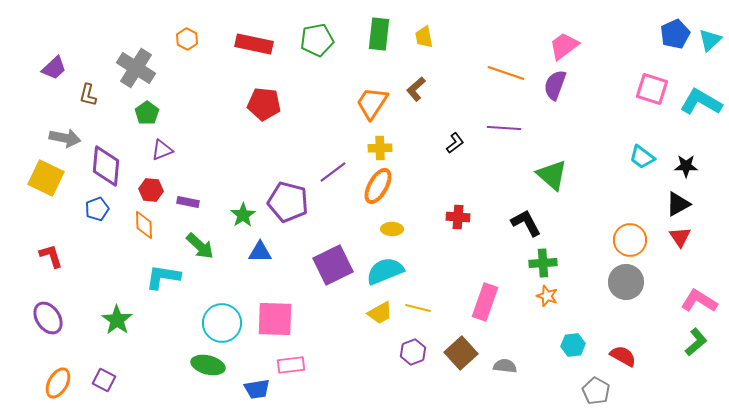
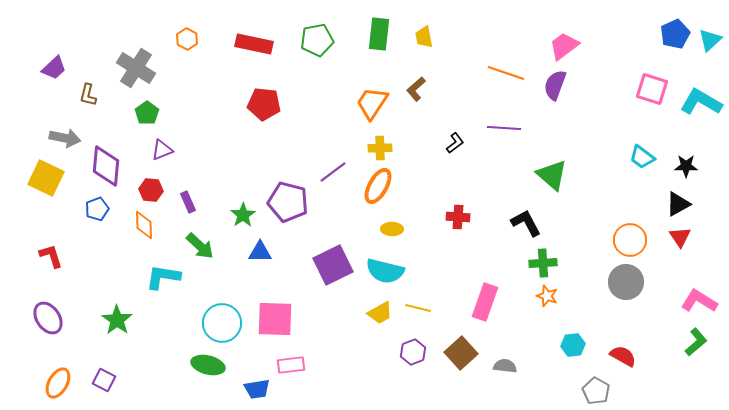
purple rectangle at (188, 202): rotated 55 degrees clockwise
cyan semicircle at (385, 271): rotated 144 degrees counterclockwise
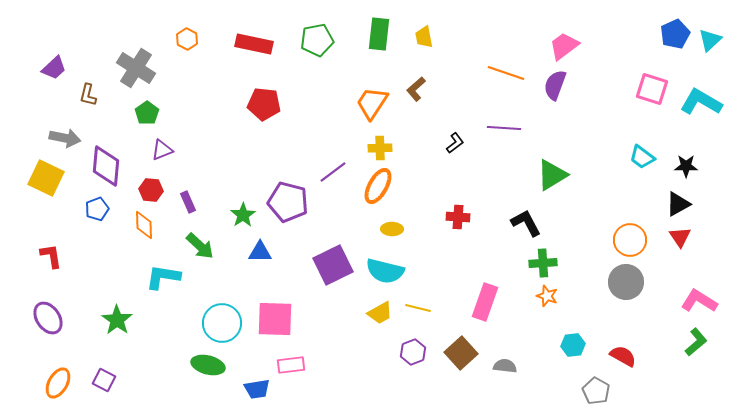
green triangle at (552, 175): rotated 48 degrees clockwise
red L-shape at (51, 256): rotated 8 degrees clockwise
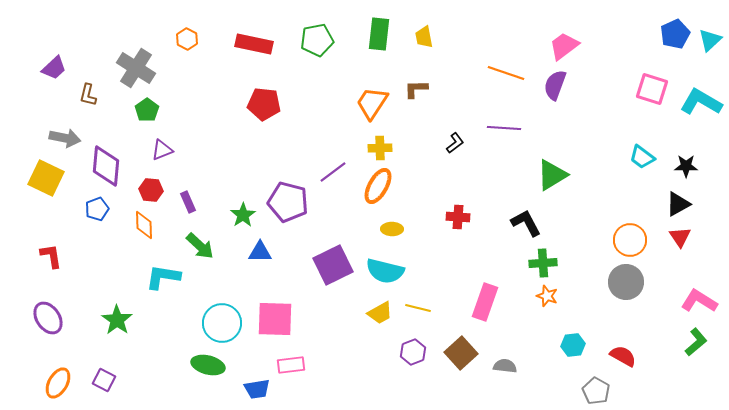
brown L-shape at (416, 89): rotated 40 degrees clockwise
green pentagon at (147, 113): moved 3 px up
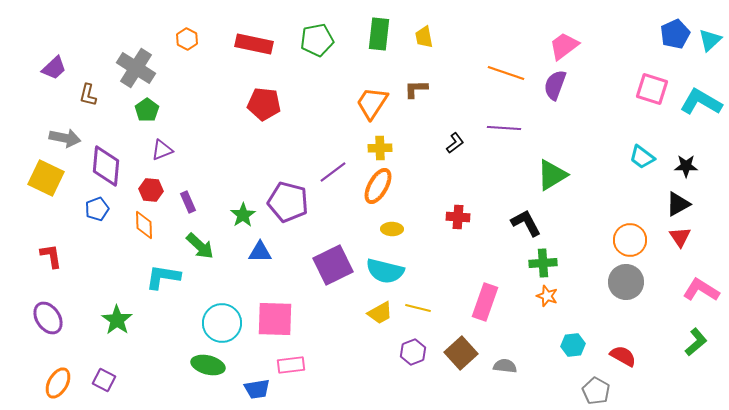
pink L-shape at (699, 301): moved 2 px right, 11 px up
